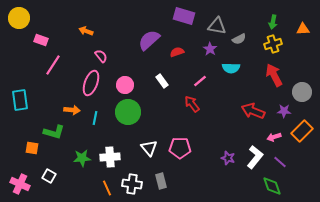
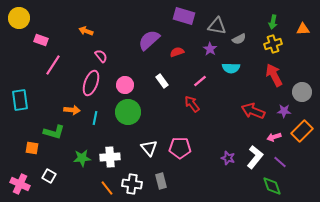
orange line at (107, 188): rotated 14 degrees counterclockwise
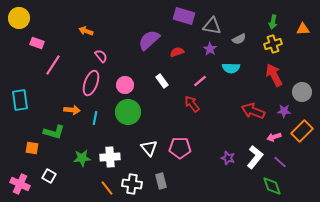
gray triangle at (217, 26): moved 5 px left
pink rectangle at (41, 40): moved 4 px left, 3 px down
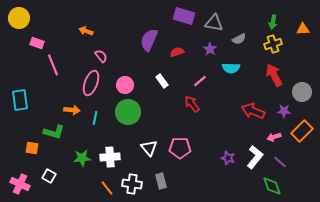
gray triangle at (212, 26): moved 2 px right, 3 px up
purple semicircle at (149, 40): rotated 25 degrees counterclockwise
pink line at (53, 65): rotated 55 degrees counterclockwise
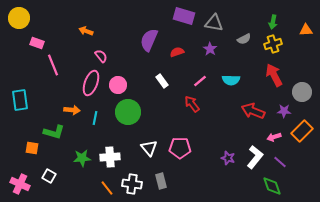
orange triangle at (303, 29): moved 3 px right, 1 px down
gray semicircle at (239, 39): moved 5 px right
cyan semicircle at (231, 68): moved 12 px down
pink circle at (125, 85): moved 7 px left
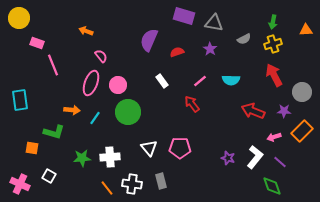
cyan line at (95, 118): rotated 24 degrees clockwise
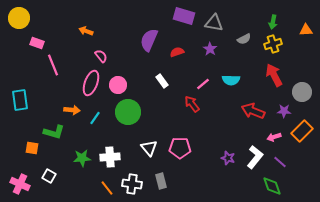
pink line at (200, 81): moved 3 px right, 3 px down
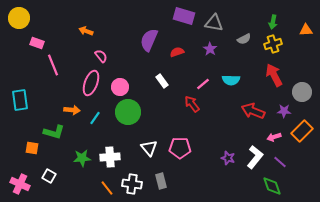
pink circle at (118, 85): moved 2 px right, 2 px down
